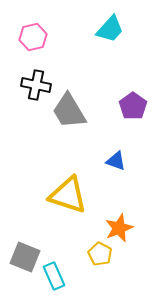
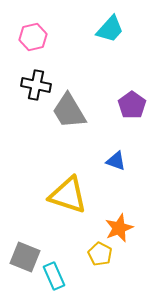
purple pentagon: moved 1 px left, 1 px up
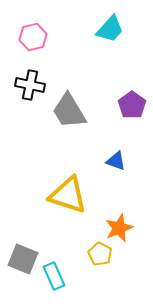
black cross: moved 6 px left
gray square: moved 2 px left, 2 px down
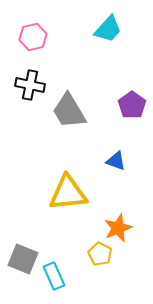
cyan trapezoid: moved 2 px left
yellow triangle: moved 2 px up; rotated 24 degrees counterclockwise
orange star: moved 1 px left
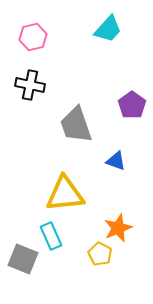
gray trapezoid: moved 7 px right, 14 px down; rotated 12 degrees clockwise
yellow triangle: moved 3 px left, 1 px down
cyan rectangle: moved 3 px left, 40 px up
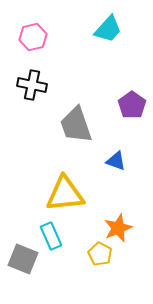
black cross: moved 2 px right
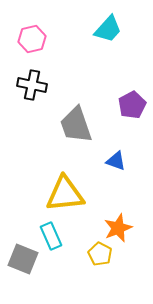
pink hexagon: moved 1 px left, 2 px down
purple pentagon: rotated 8 degrees clockwise
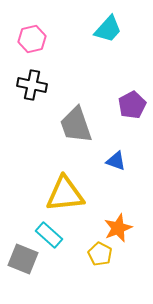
cyan rectangle: moved 2 px left, 1 px up; rotated 24 degrees counterclockwise
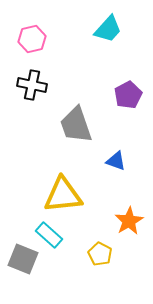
purple pentagon: moved 4 px left, 10 px up
yellow triangle: moved 2 px left, 1 px down
orange star: moved 11 px right, 7 px up; rotated 8 degrees counterclockwise
